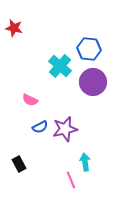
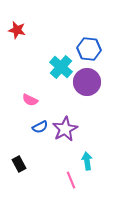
red star: moved 3 px right, 2 px down
cyan cross: moved 1 px right, 1 px down
purple circle: moved 6 px left
purple star: rotated 15 degrees counterclockwise
cyan arrow: moved 2 px right, 1 px up
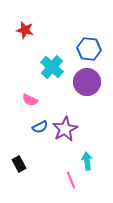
red star: moved 8 px right
cyan cross: moved 9 px left
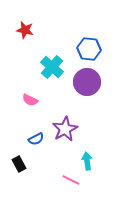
blue semicircle: moved 4 px left, 12 px down
pink line: rotated 42 degrees counterclockwise
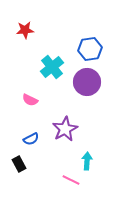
red star: rotated 18 degrees counterclockwise
blue hexagon: moved 1 px right; rotated 15 degrees counterclockwise
cyan cross: rotated 10 degrees clockwise
blue semicircle: moved 5 px left
cyan arrow: rotated 12 degrees clockwise
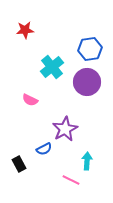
blue semicircle: moved 13 px right, 10 px down
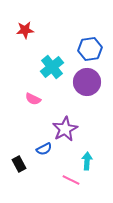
pink semicircle: moved 3 px right, 1 px up
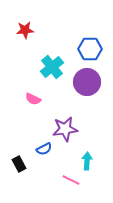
blue hexagon: rotated 10 degrees clockwise
purple star: rotated 20 degrees clockwise
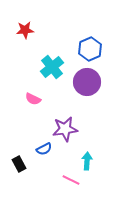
blue hexagon: rotated 25 degrees counterclockwise
